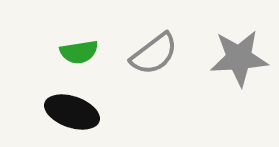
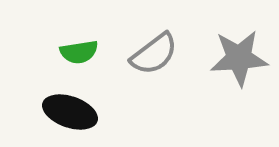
black ellipse: moved 2 px left
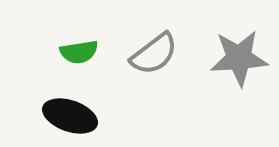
black ellipse: moved 4 px down
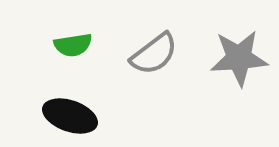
green semicircle: moved 6 px left, 7 px up
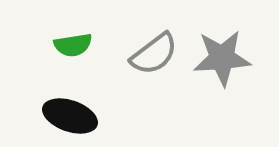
gray star: moved 17 px left
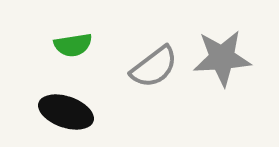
gray semicircle: moved 13 px down
black ellipse: moved 4 px left, 4 px up
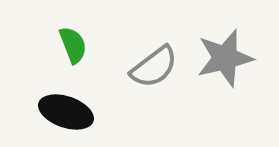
green semicircle: rotated 102 degrees counterclockwise
gray star: moved 3 px right; rotated 10 degrees counterclockwise
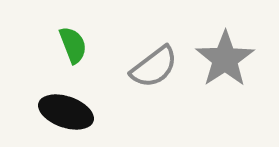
gray star: moved 1 px down; rotated 20 degrees counterclockwise
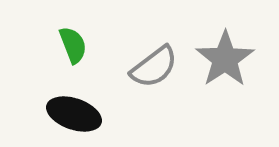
black ellipse: moved 8 px right, 2 px down
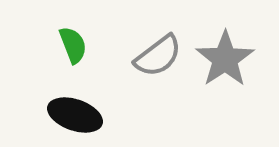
gray semicircle: moved 4 px right, 11 px up
black ellipse: moved 1 px right, 1 px down
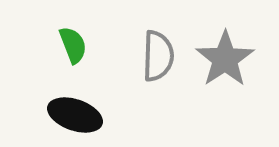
gray semicircle: rotated 51 degrees counterclockwise
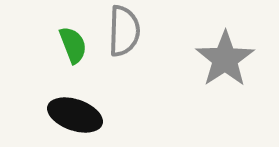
gray semicircle: moved 34 px left, 25 px up
